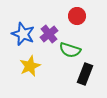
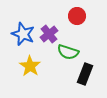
green semicircle: moved 2 px left, 2 px down
yellow star: rotated 15 degrees counterclockwise
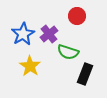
blue star: rotated 20 degrees clockwise
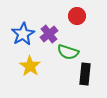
black rectangle: rotated 15 degrees counterclockwise
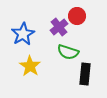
purple cross: moved 10 px right, 7 px up
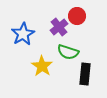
yellow star: moved 12 px right
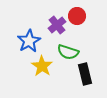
purple cross: moved 2 px left, 2 px up
blue star: moved 6 px right, 7 px down
black rectangle: rotated 20 degrees counterclockwise
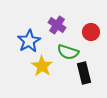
red circle: moved 14 px right, 16 px down
purple cross: rotated 18 degrees counterclockwise
black rectangle: moved 1 px left, 1 px up
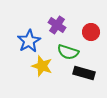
yellow star: rotated 15 degrees counterclockwise
black rectangle: rotated 60 degrees counterclockwise
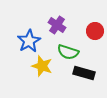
red circle: moved 4 px right, 1 px up
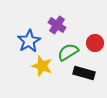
red circle: moved 12 px down
green semicircle: rotated 130 degrees clockwise
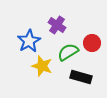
red circle: moved 3 px left
black rectangle: moved 3 px left, 4 px down
